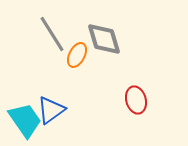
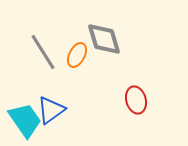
gray line: moved 9 px left, 18 px down
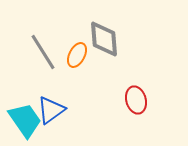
gray diamond: rotated 12 degrees clockwise
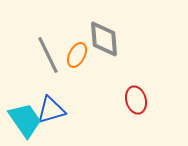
gray line: moved 5 px right, 3 px down; rotated 6 degrees clockwise
blue triangle: rotated 20 degrees clockwise
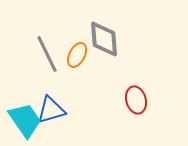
gray line: moved 1 px left, 1 px up
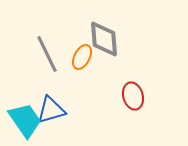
orange ellipse: moved 5 px right, 2 px down
red ellipse: moved 3 px left, 4 px up
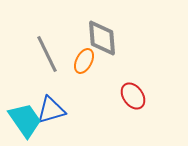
gray diamond: moved 2 px left, 1 px up
orange ellipse: moved 2 px right, 4 px down
red ellipse: rotated 20 degrees counterclockwise
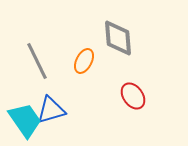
gray diamond: moved 16 px right
gray line: moved 10 px left, 7 px down
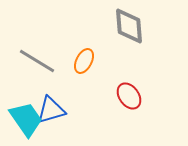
gray diamond: moved 11 px right, 12 px up
gray line: rotated 33 degrees counterclockwise
red ellipse: moved 4 px left
cyan trapezoid: moved 1 px right, 1 px up
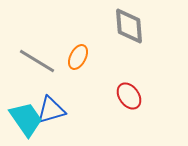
orange ellipse: moved 6 px left, 4 px up
